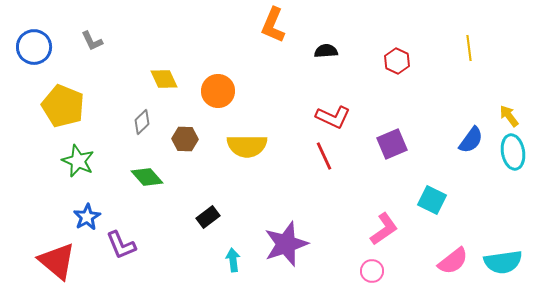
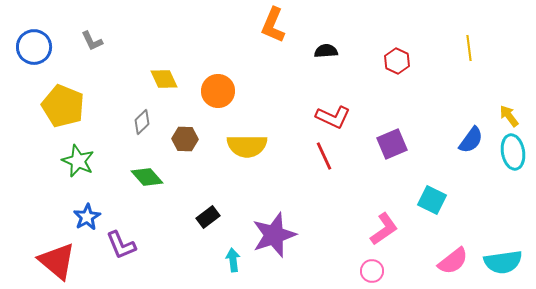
purple star: moved 12 px left, 9 px up
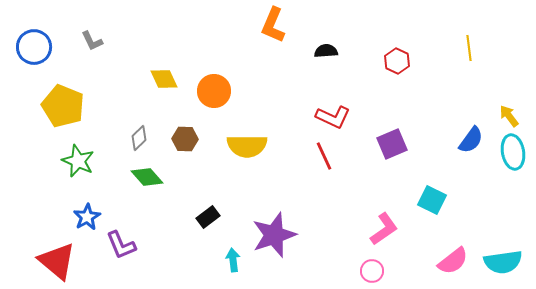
orange circle: moved 4 px left
gray diamond: moved 3 px left, 16 px down
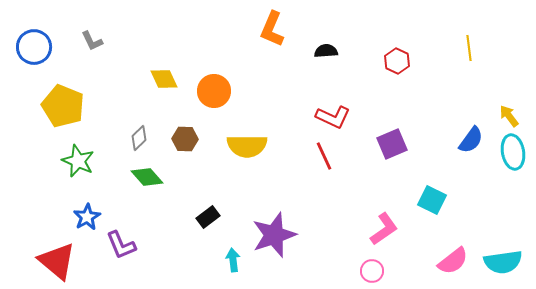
orange L-shape: moved 1 px left, 4 px down
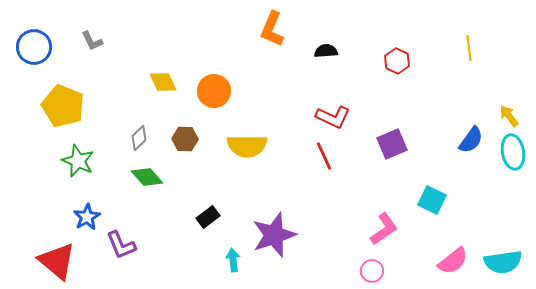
yellow diamond: moved 1 px left, 3 px down
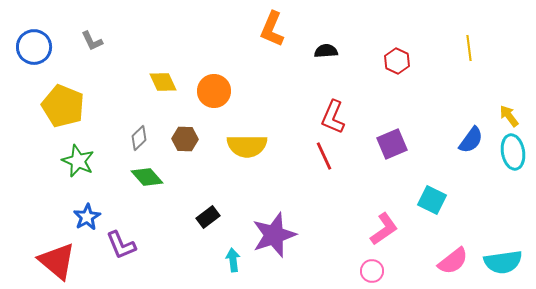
red L-shape: rotated 88 degrees clockwise
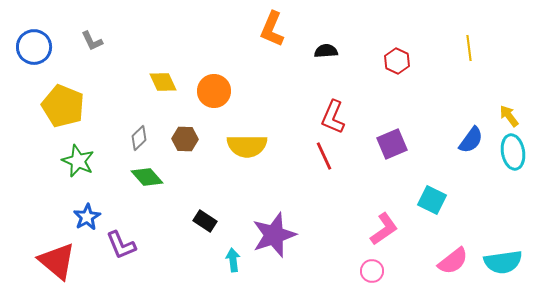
black rectangle: moved 3 px left, 4 px down; rotated 70 degrees clockwise
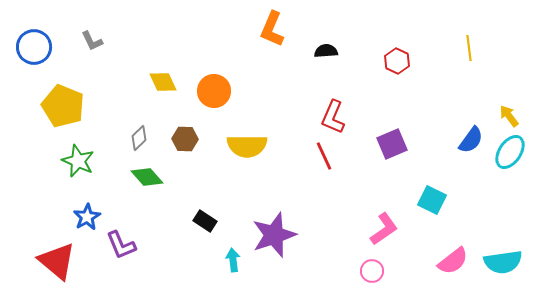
cyan ellipse: moved 3 px left; rotated 44 degrees clockwise
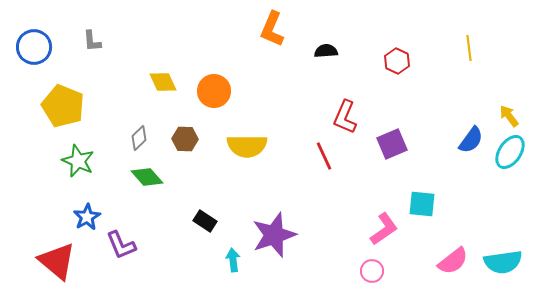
gray L-shape: rotated 20 degrees clockwise
red L-shape: moved 12 px right
cyan square: moved 10 px left, 4 px down; rotated 20 degrees counterclockwise
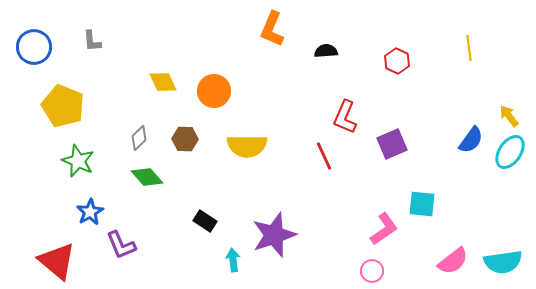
blue star: moved 3 px right, 5 px up
